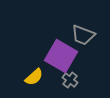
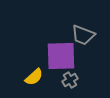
purple square: rotated 32 degrees counterclockwise
gray cross: rotated 21 degrees clockwise
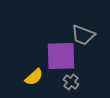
gray cross: moved 1 px right, 2 px down; rotated 21 degrees counterclockwise
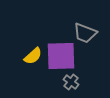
gray trapezoid: moved 2 px right, 2 px up
yellow semicircle: moved 1 px left, 21 px up
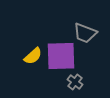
gray cross: moved 4 px right
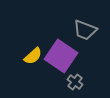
gray trapezoid: moved 3 px up
purple square: rotated 36 degrees clockwise
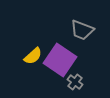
gray trapezoid: moved 3 px left
purple square: moved 1 px left, 4 px down
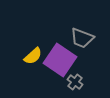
gray trapezoid: moved 8 px down
